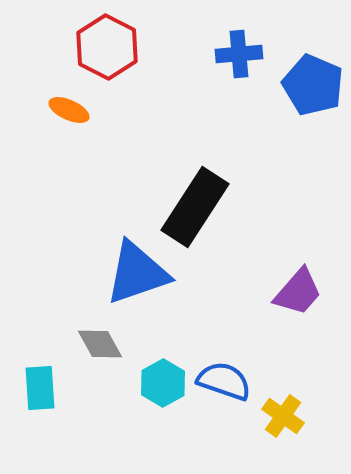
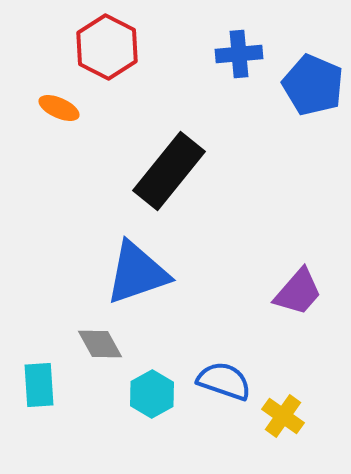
orange ellipse: moved 10 px left, 2 px up
black rectangle: moved 26 px left, 36 px up; rotated 6 degrees clockwise
cyan hexagon: moved 11 px left, 11 px down
cyan rectangle: moved 1 px left, 3 px up
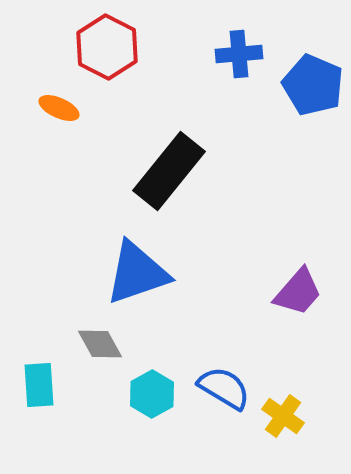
blue semicircle: moved 7 px down; rotated 12 degrees clockwise
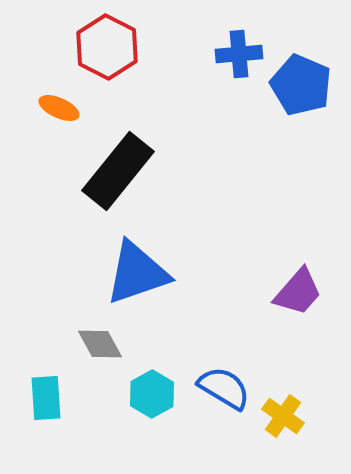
blue pentagon: moved 12 px left
black rectangle: moved 51 px left
cyan rectangle: moved 7 px right, 13 px down
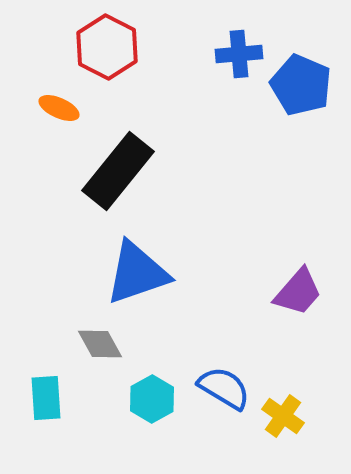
cyan hexagon: moved 5 px down
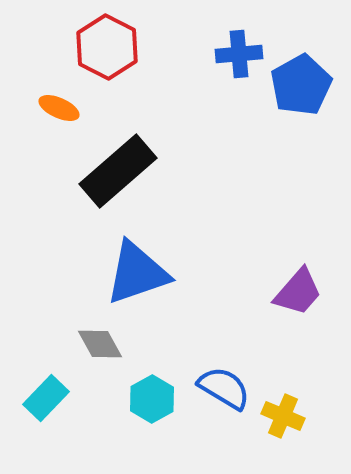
blue pentagon: rotated 20 degrees clockwise
black rectangle: rotated 10 degrees clockwise
cyan rectangle: rotated 48 degrees clockwise
yellow cross: rotated 12 degrees counterclockwise
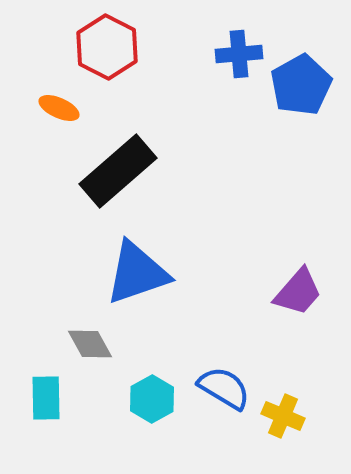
gray diamond: moved 10 px left
cyan rectangle: rotated 45 degrees counterclockwise
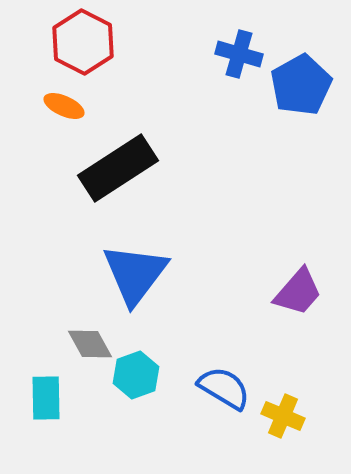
red hexagon: moved 24 px left, 5 px up
blue cross: rotated 21 degrees clockwise
orange ellipse: moved 5 px right, 2 px up
black rectangle: moved 3 px up; rotated 8 degrees clockwise
blue triangle: moved 2 px left, 1 px down; rotated 34 degrees counterclockwise
cyan hexagon: moved 16 px left, 24 px up; rotated 9 degrees clockwise
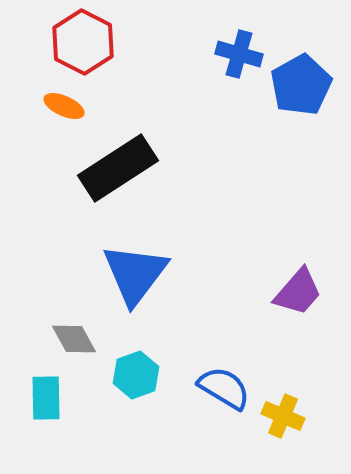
gray diamond: moved 16 px left, 5 px up
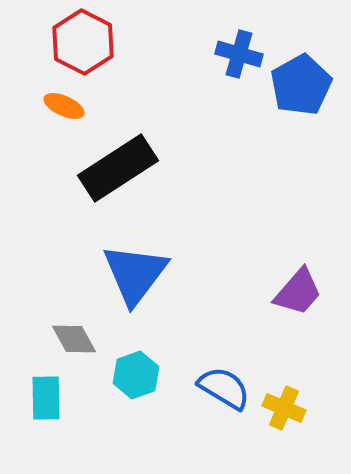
yellow cross: moved 1 px right, 8 px up
